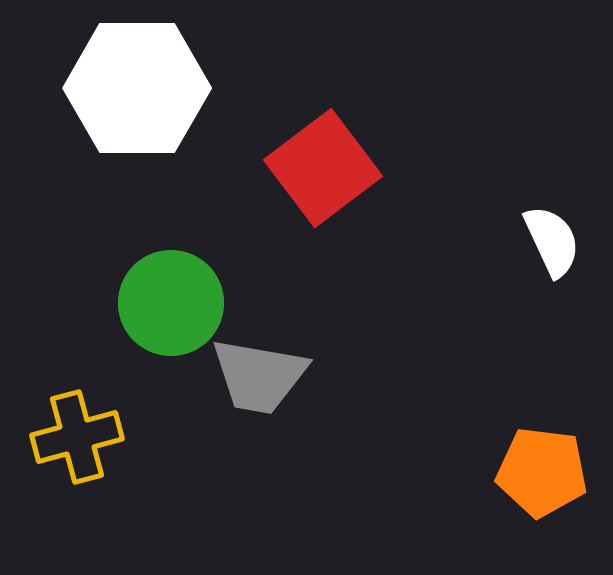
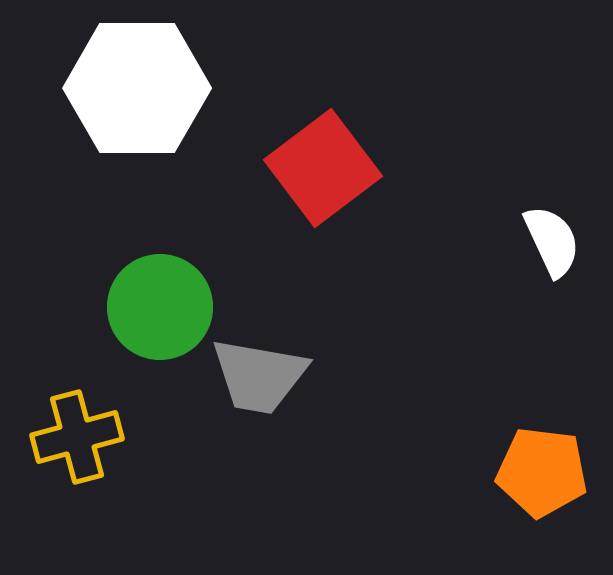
green circle: moved 11 px left, 4 px down
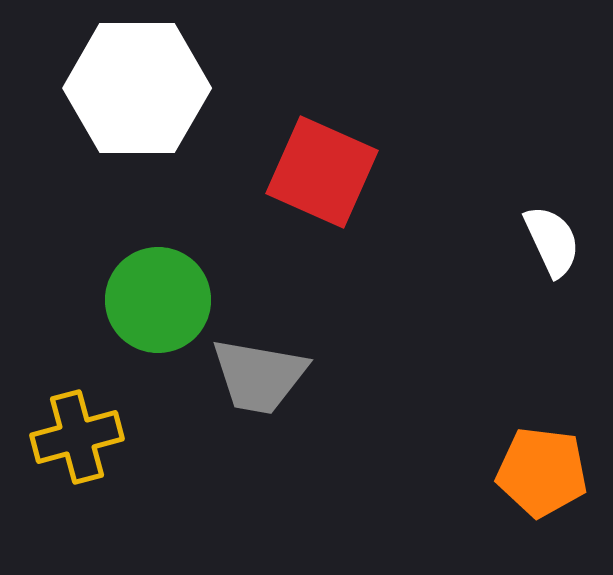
red square: moved 1 px left, 4 px down; rotated 29 degrees counterclockwise
green circle: moved 2 px left, 7 px up
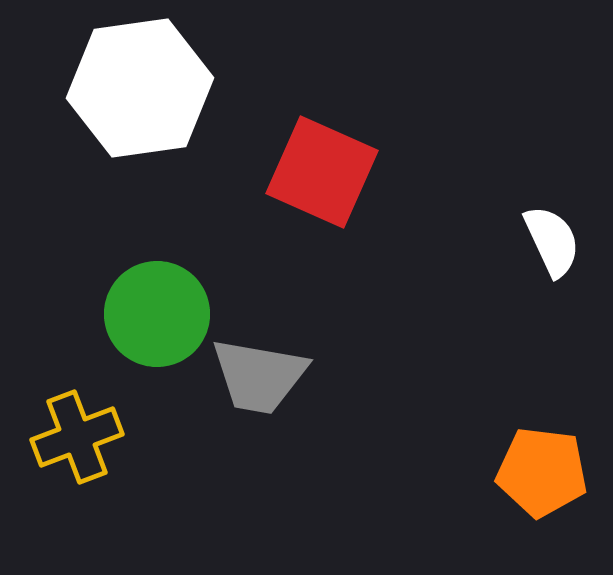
white hexagon: moved 3 px right; rotated 8 degrees counterclockwise
green circle: moved 1 px left, 14 px down
yellow cross: rotated 6 degrees counterclockwise
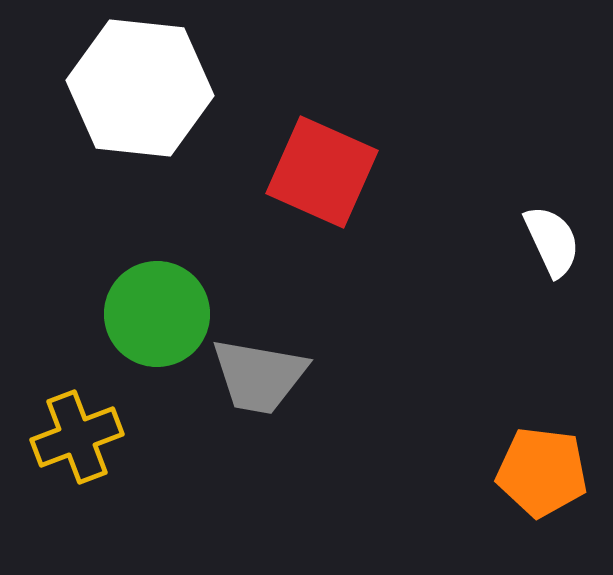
white hexagon: rotated 14 degrees clockwise
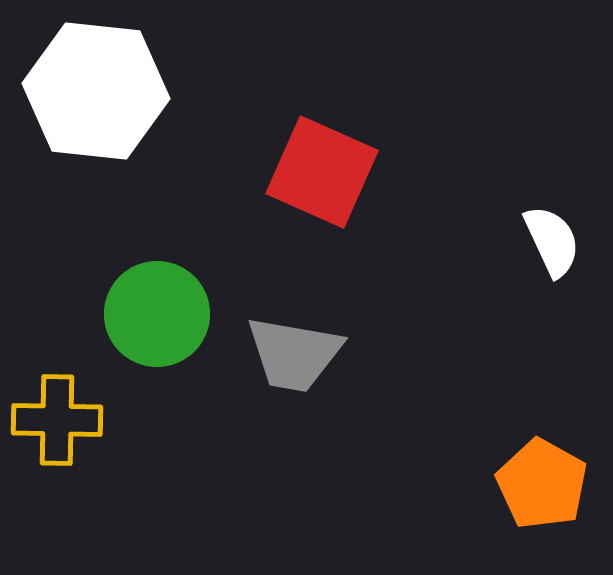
white hexagon: moved 44 px left, 3 px down
gray trapezoid: moved 35 px right, 22 px up
yellow cross: moved 20 px left, 17 px up; rotated 22 degrees clockwise
orange pentagon: moved 12 px down; rotated 22 degrees clockwise
